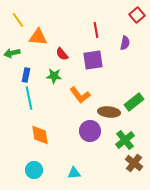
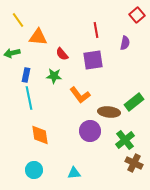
brown cross: rotated 12 degrees counterclockwise
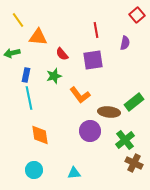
green star: rotated 21 degrees counterclockwise
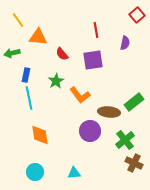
green star: moved 2 px right, 5 px down; rotated 14 degrees counterclockwise
cyan circle: moved 1 px right, 2 px down
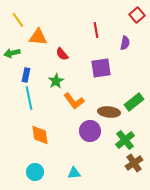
purple square: moved 8 px right, 8 px down
orange L-shape: moved 6 px left, 6 px down
brown cross: rotated 30 degrees clockwise
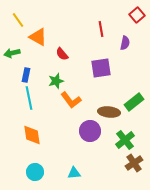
red line: moved 5 px right, 1 px up
orange triangle: rotated 24 degrees clockwise
green star: rotated 14 degrees clockwise
orange L-shape: moved 3 px left, 1 px up
orange diamond: moved 8 px left
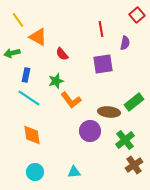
purple square: moved 2 px right, 4 px up
cyan line: rotated 45 degrees counterclockwise
brown cross: moved 2 px down
cyan triangle: moved 1 px up
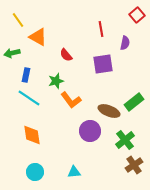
red semicircle: moved 4 px right, 1 px down
brown ellipse: moved 1 px up; rotated 15 degrees clockwise
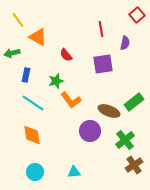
cyan line: moved 4 px right, 5 px down
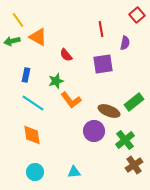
green arrow: moved 12 px up
purple circle: moved 4 px right
